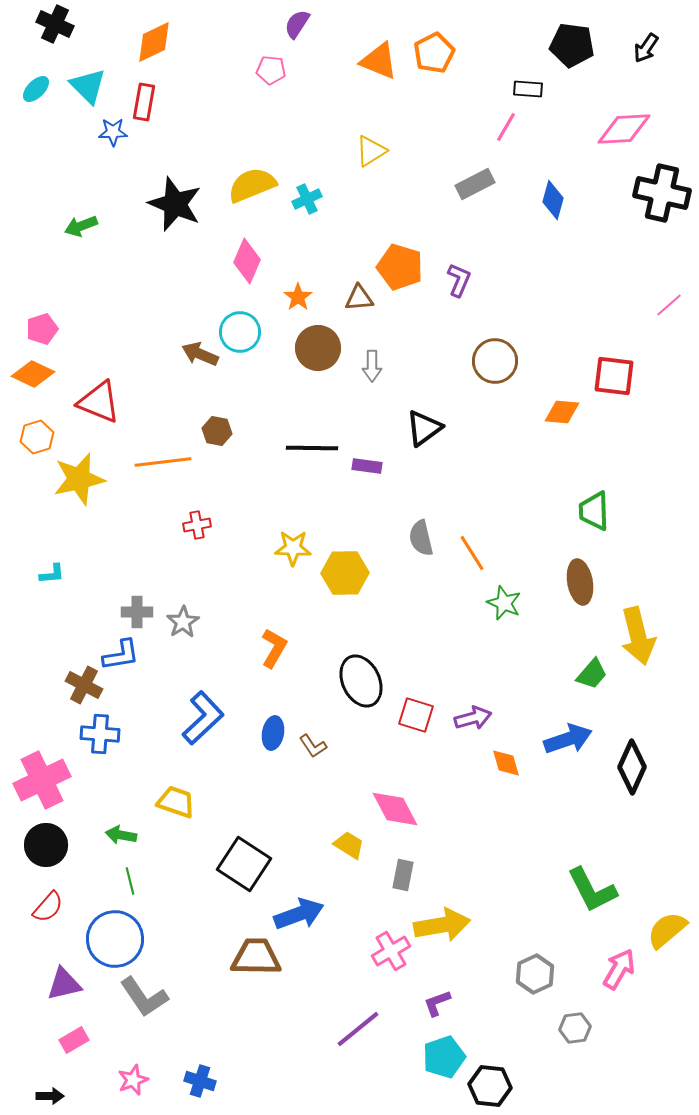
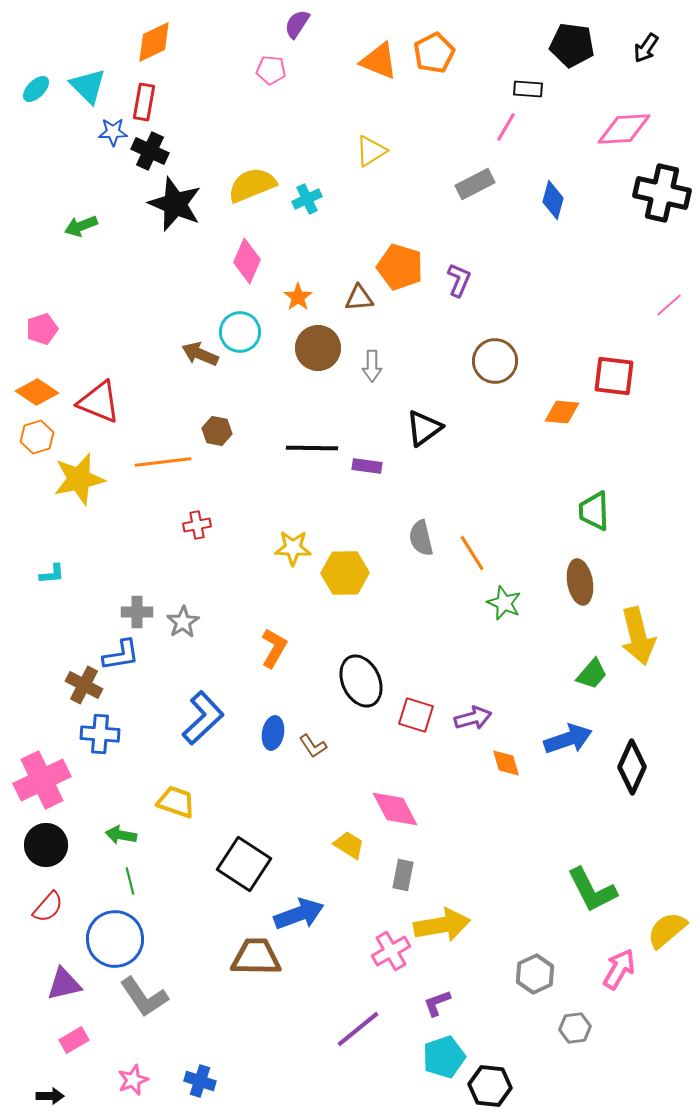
black cross at (55, 24): moved 95 px right, 127 px down
orange diamond at (33, 374): moved 4 px right, 18 px down; rotated 9 degrees clockwise
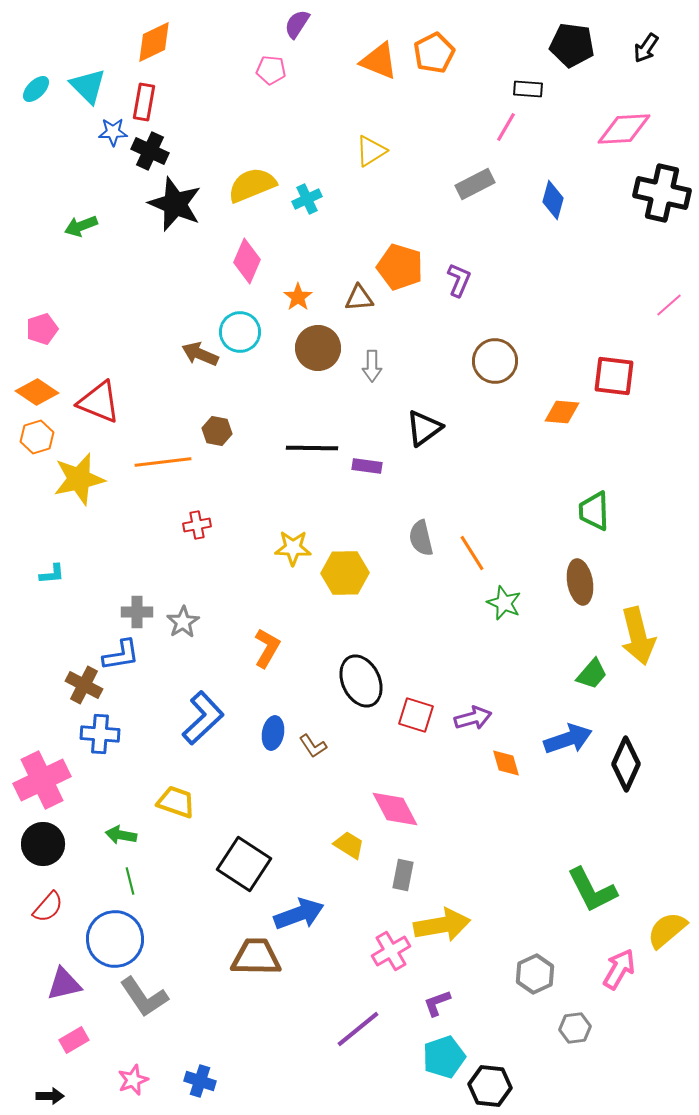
orange L-shape at (274, 648): moved 7 px left
black diamond at (632, 767): moved 6 px left, 3 px up
black circle at (46, 845): moved 3 px left, 1 px up
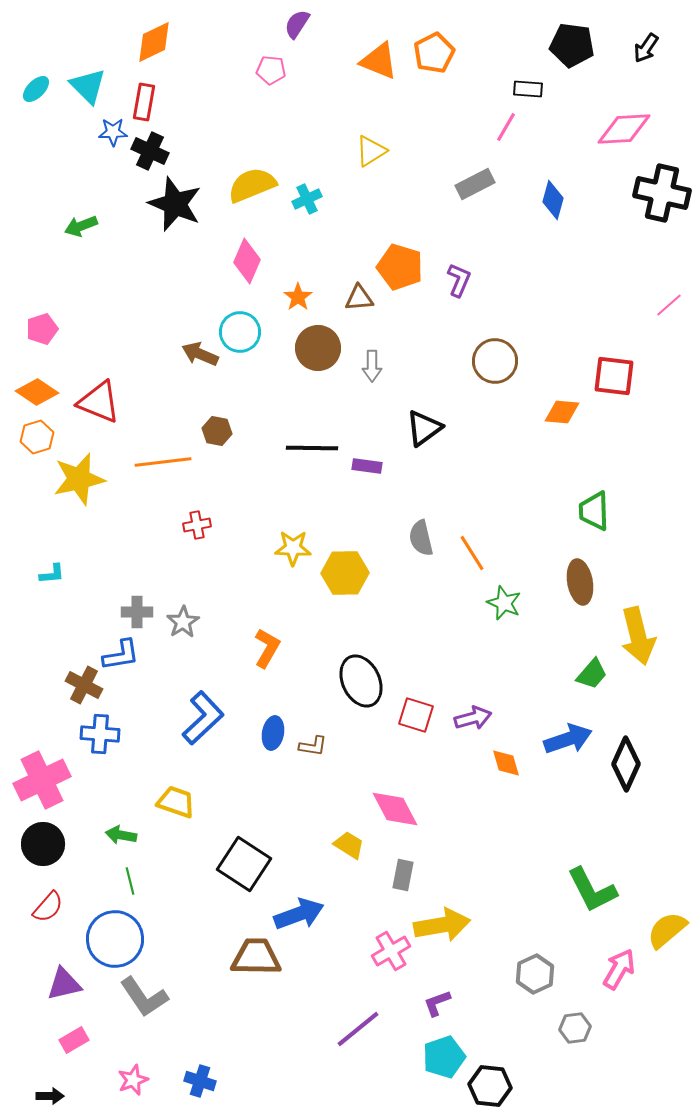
brown L-shape at (313, 746): rotated 48 degrees counterclockwise
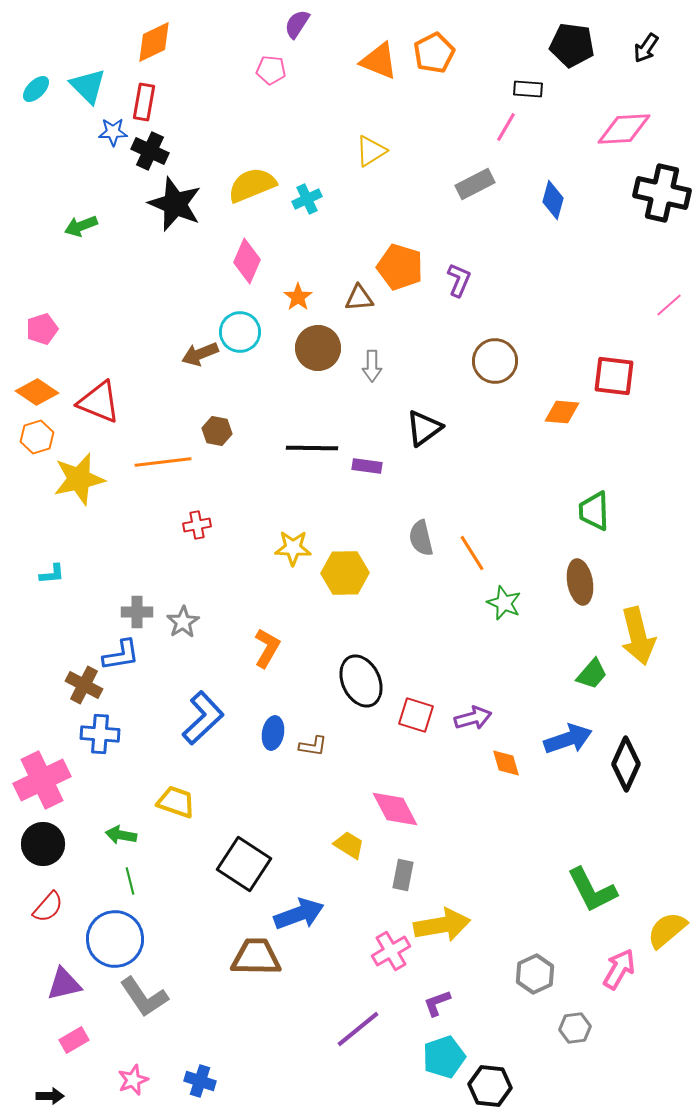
brown arrow at (200, 354): rotated 45 degrees counterclockwise
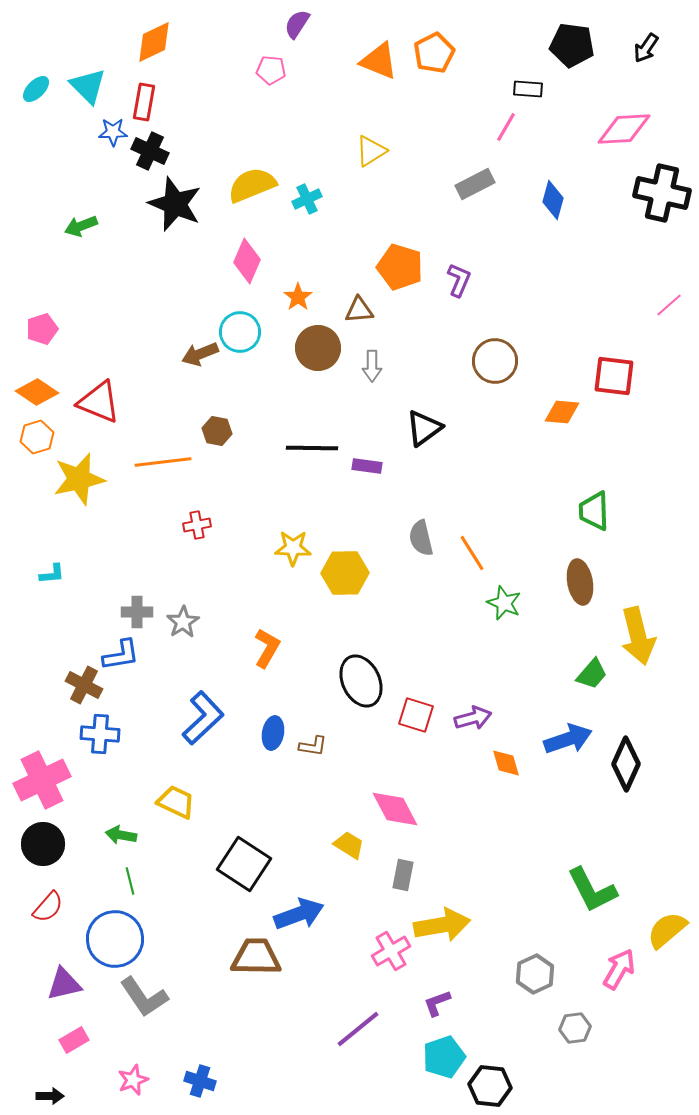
brown triangle at (359, 298): moved 12 px down
yellow trapezoid at (176, 802): rotated 6 degrees clockwise
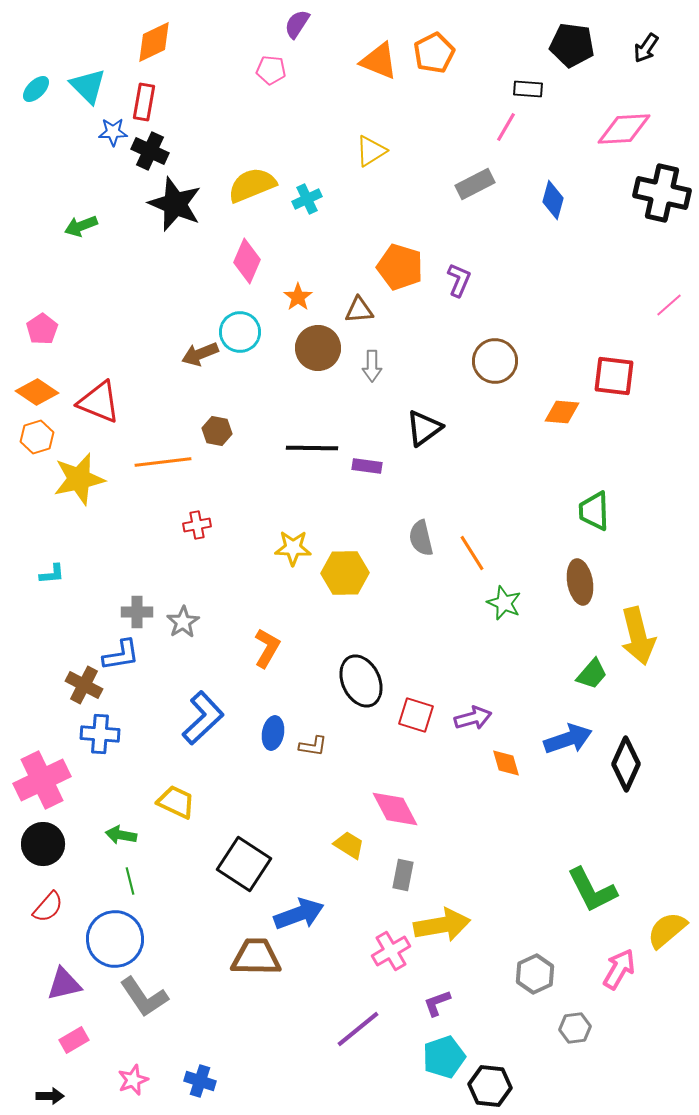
pink pentagon at (42, 329): rotated 16 degrees counterclockwise
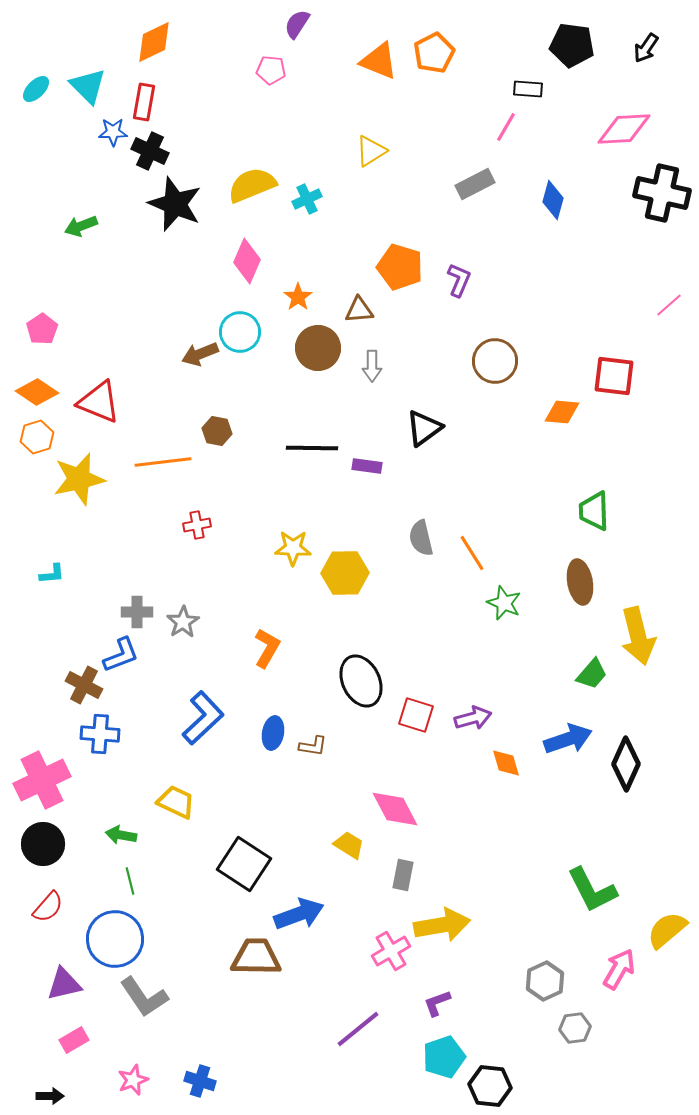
blue L-shape at (121, 655): rotated 12 degrees counterclockwise
gray hexagon at (535, 974): moved 10 px right, 7 px down
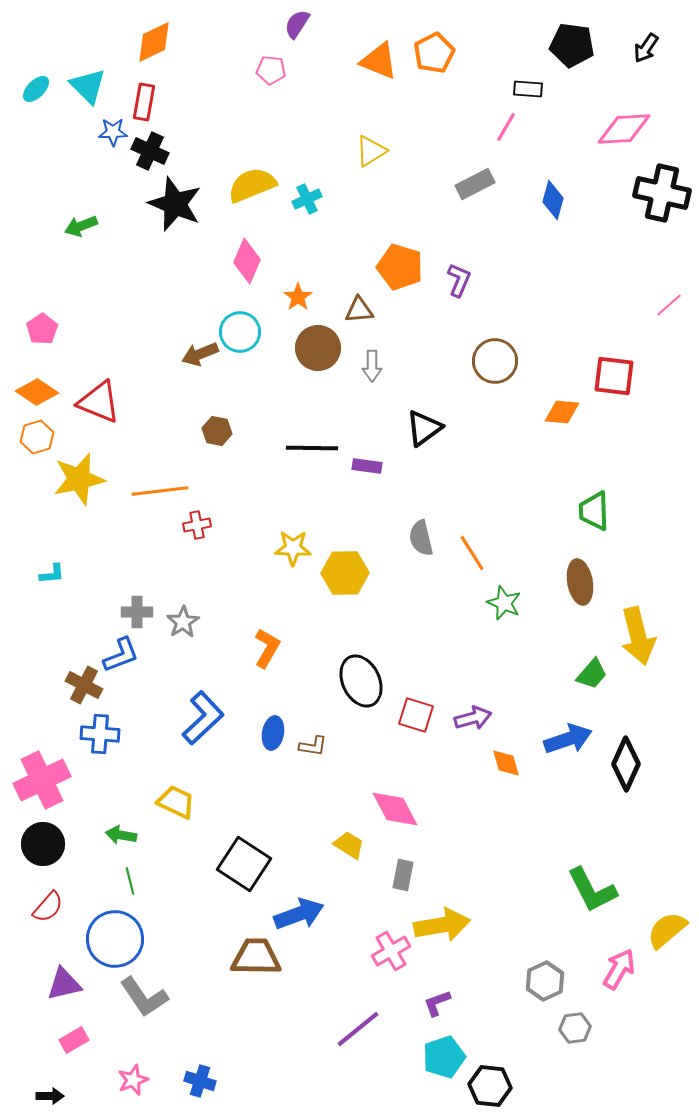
orange line at (163, 462): moved 3 px left, 29 px down
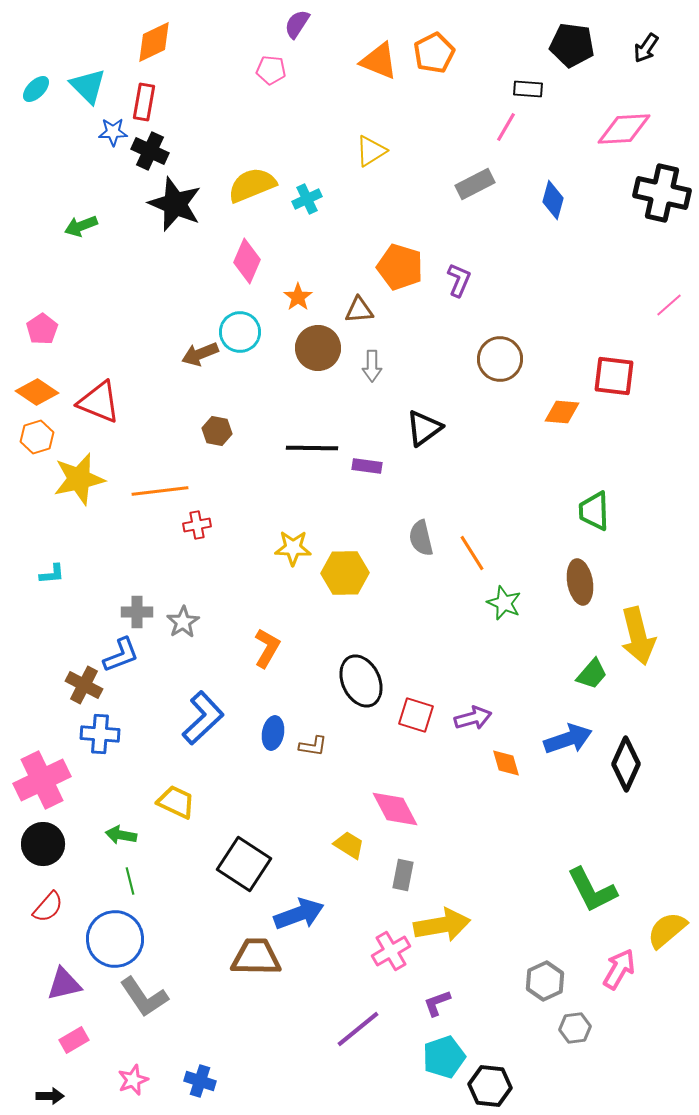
brown circle at (495, 361): moved 5 px right, 2 px up
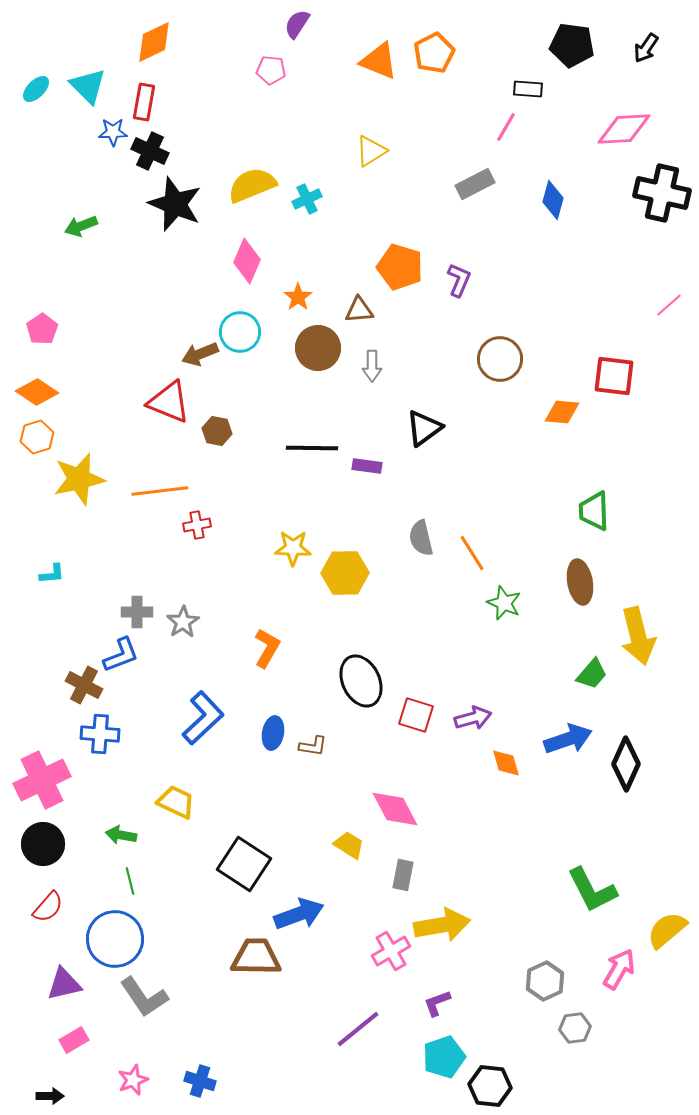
red triangle at (99, 402): moved 70 px right
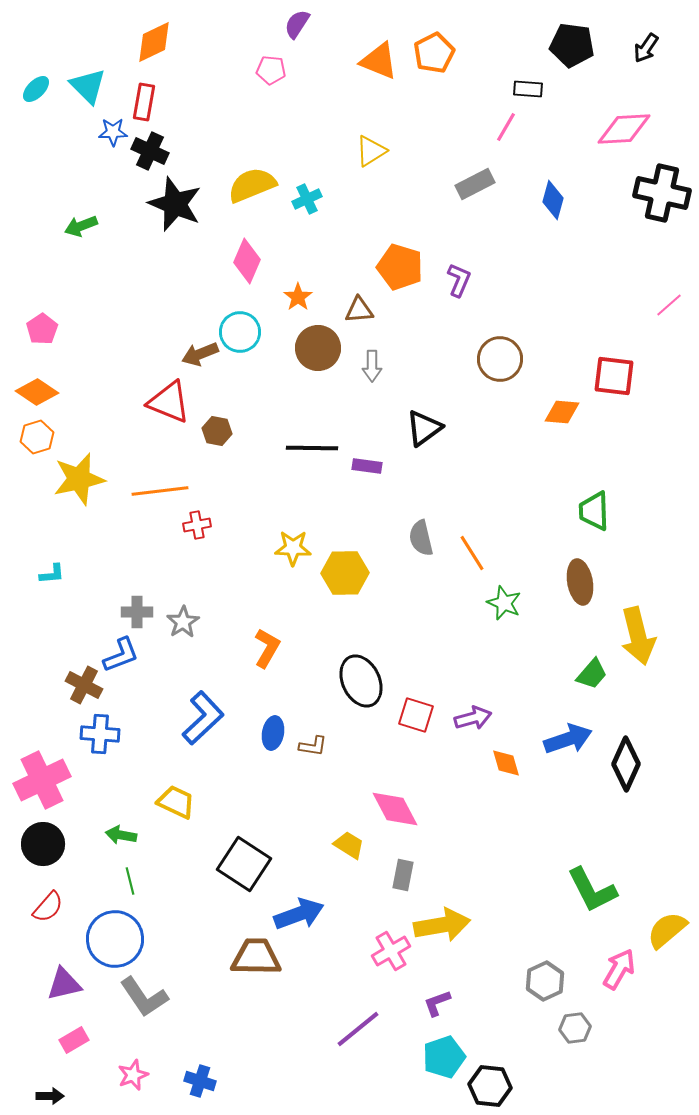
pink star at (133, 1080): moved 5 px up
